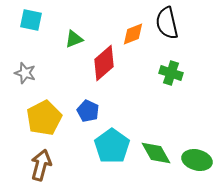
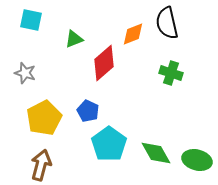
cyan pentagon: moved 3 px left, 2 px up
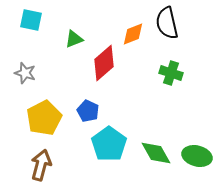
green ellipse: moved 4 px up
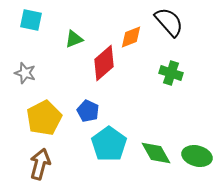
black semicircle: moved 2 px right, 1 px up; rotated 152 degrees clockwise
orange diamond: moved 2 px left, 3 px down
brown arrow: moved 1 px left, 1 px up
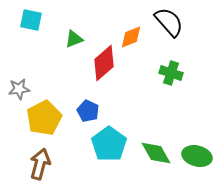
gray star: moved 6 px left, 16 px down; rotated 25 degrees counterclockwise
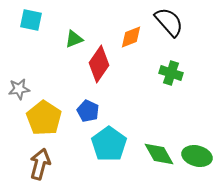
red diamond: moved 5 px left, 1 px down; rotated 15 degrees counterclockwise
yellow pentagon: rotated 12 degrees counterclockwise
green diamond: moved 3 px right, 1 px down
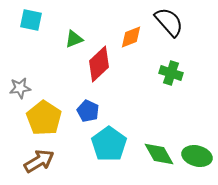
red diamond: rotated 12 degrees clockwise
gray star: moved 1 px right, 1 px up
brown arrow: moved 1 px left, 3 px up; rotated 44 degrees clockwise
